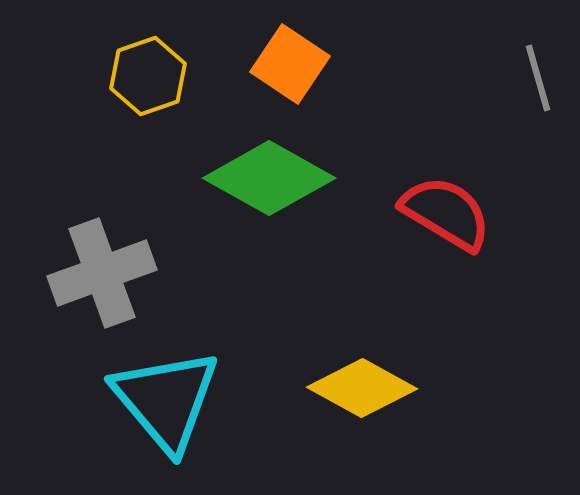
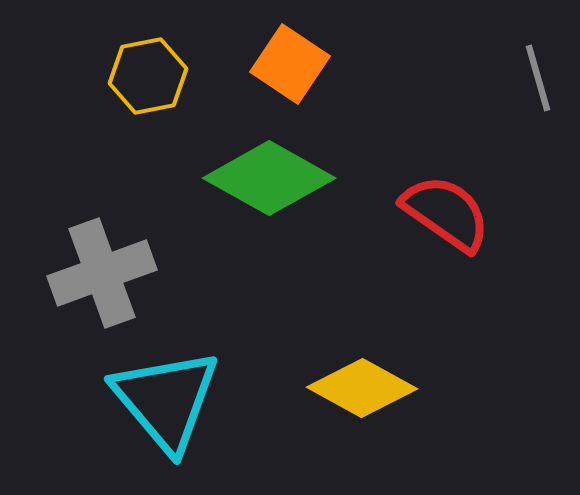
yellow hexagon: rotated 8 degrees clockwise
red semicircle: rotated 4 degrees clockwise
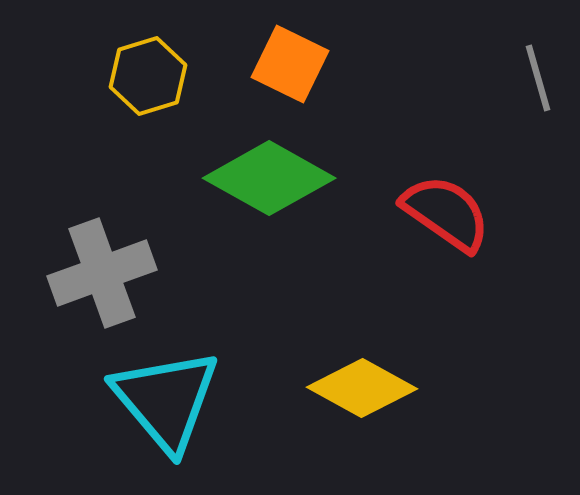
orange square: rotated 8 degrees counterclockwise
yellow hexagon: rotated 6 degrees counterclockwise
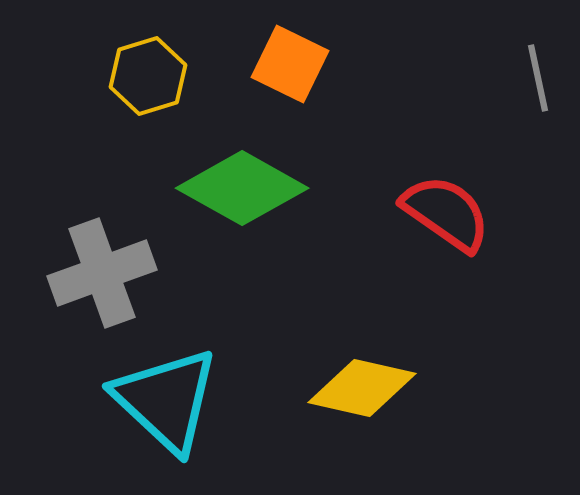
gray line: rotated 4 degrees clockwise
green diamond: moved 27 px left, 10 px down
yellow diamond: rotated 16 degrees counterclockwise
cyan triangle: rotated 7 degrees counterclockwise
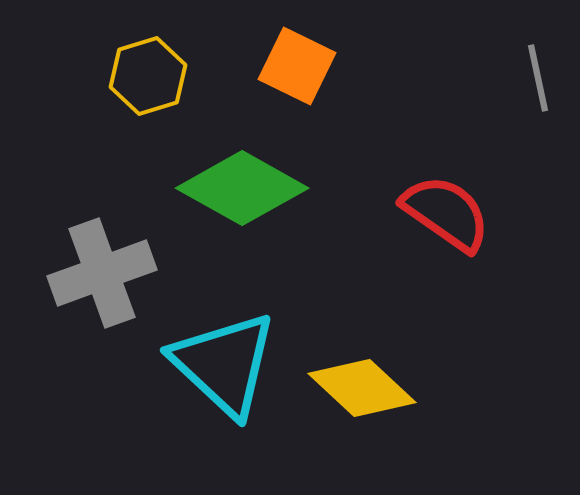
orange square: moved 7 px right, 2 px down
yellow diamond: rotated 30 degrees clockwise
cyan triangle: moved 58 px right, 36 px up
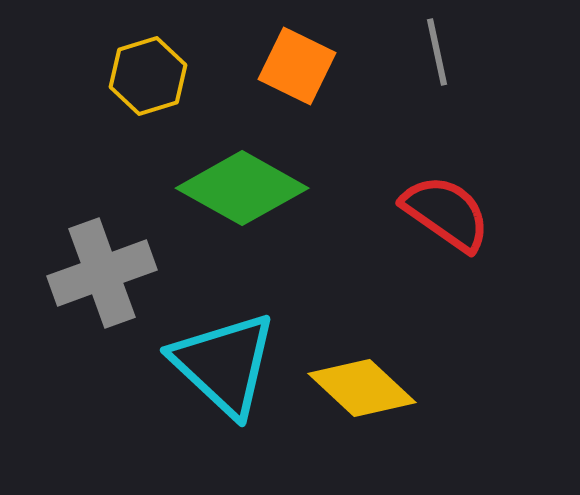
gray line: moved 101 px left, 26 px up
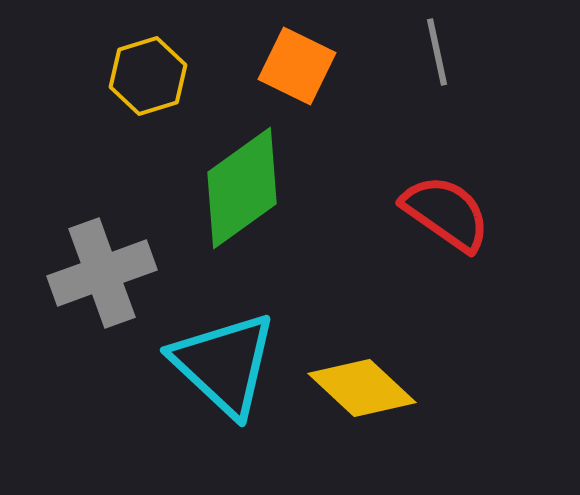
green diamond: rotated 65 degrees counterclockwise
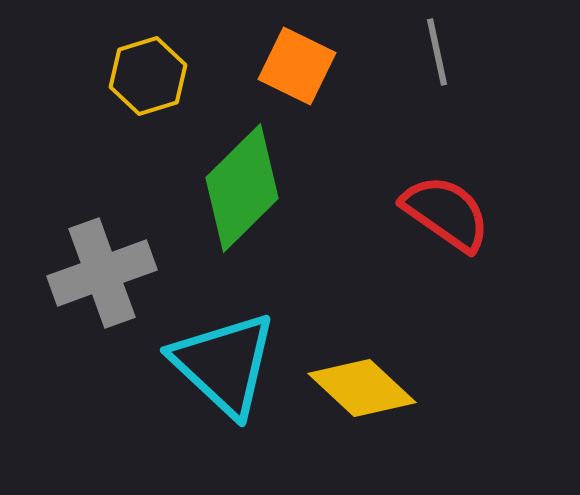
green diamond: rotated 9 degrees counterclockwise
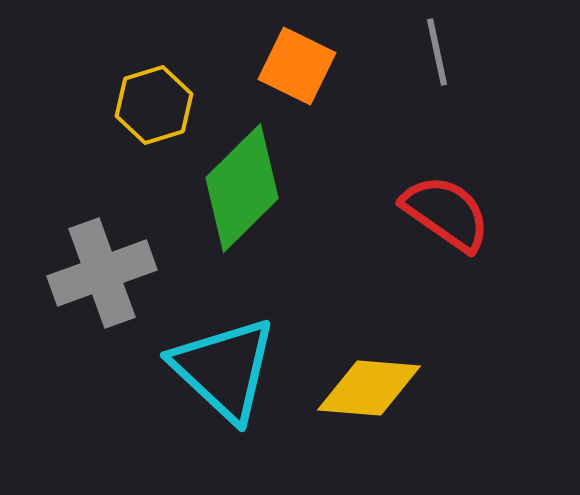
yellow hexagon: moved 6 px right, 29 px down
cyan triangle: moved 5 px down
yellow diamond: moved 7 px right; rotated 38 degrees counterclockwise
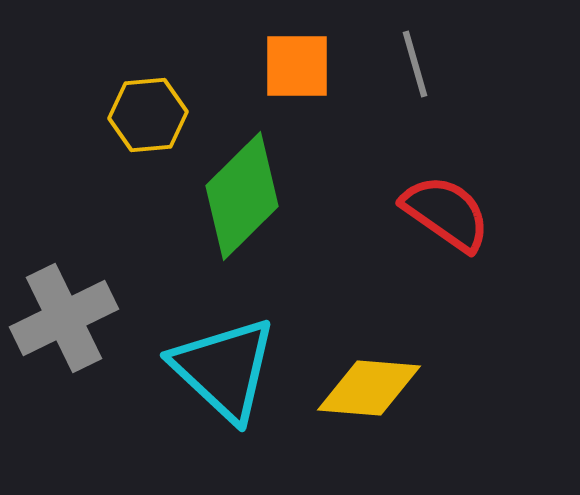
gray line: moved 22 px left, 12 px down; rotated 4 degrees counterclockwise
orange square: rotated 26 degrees counterclockwise
yellow hexagon: moved 6 px left, 10 px down; rotated 12 degrees clockwise
green diamond: moved 8 px down
gray cross: moved 38 px left, 45 px down; rotated 6 degrees counterclockwise
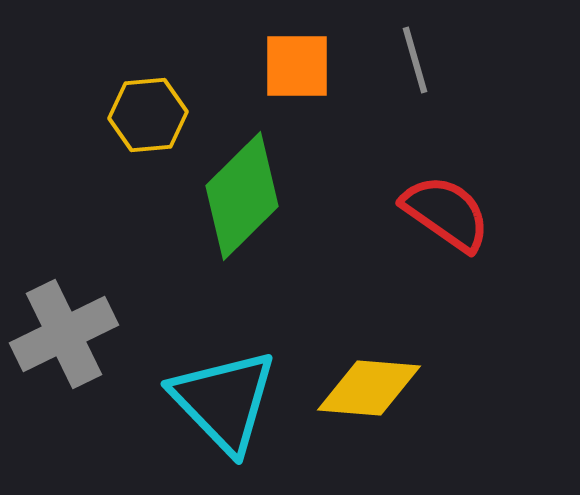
gray line: moved 4 px up
gray cross: moved 16 px down
cyan triangle: moved 32 px down; rotated 3 degrees clockwise
